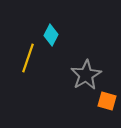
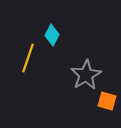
cyan diamond: moved 1 px right
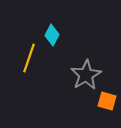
yellow line: moved 1 px right
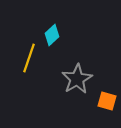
cyan diamond: rotated 20 degrees clockwise
gray star: moved 9 px left, 4 px down
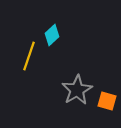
yellow line: moved 2 px up
gray star: moved 11 px down
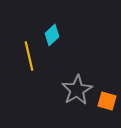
yellow line: rotated 32 degrees counterclockwise
